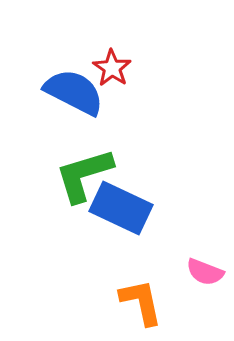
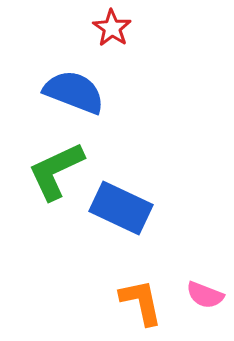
red star: moved 40 px up
blue semicircle: rotated 6 degrees counterclockwise
green L-shape: moved 28 px left, 4 px up; rotated 8 degrees counterclockwise
pink semicircle: moved 23 px down
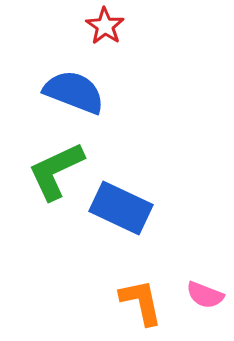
red star: moved 7 px left, 2 px up
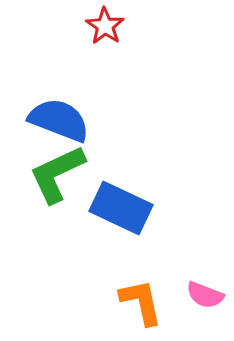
blue semicircle: moved 15 px left, 28 px down
green L-shape: moved 1 px right, 3 px down
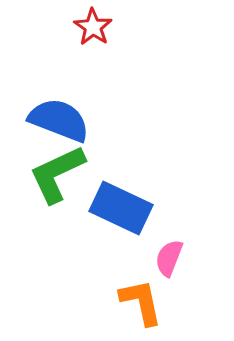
red star: moved 12 px left, 1 px down
pink semicircle: moved 36 px left, 37 px up; rotated 90 degrees clockwise
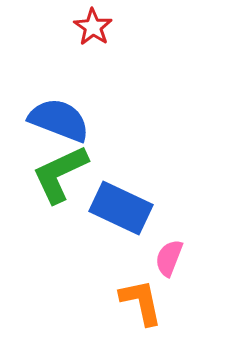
green L-shape: moved 3 px right
